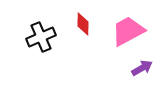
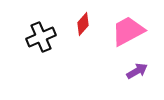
red diamond: rotated 40 degrees clockwise
purple arrow: moved 5 px left, 3 px down
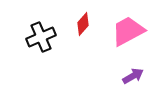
purple arrow: moved 4 px left, 5 px down
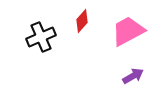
red diamond: moved 1 px left, 3 px up
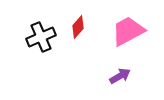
red diamond: moved 4 px left, 6 px down
purple arrow: moved 13 px left
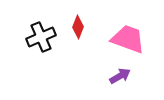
red diamond: rotated 20 degrees counterclockwise
pink trapezoid: moved 8 px down; rotated 48 degrees clockwise
